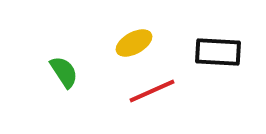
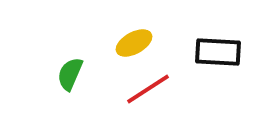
green semicircle: moved 6 px right, 2 px down; rotated 124 degrees counterclockwise
red line: moved 4 px left, 2 px up; rotated 9 degrees counterclockwise
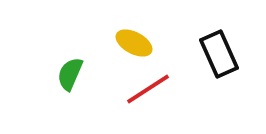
yellow ellipse: rotated 57 degrees clockwise
black rectangle: moved 1 px right, 2 px down; rotated 63 degrees clockwise
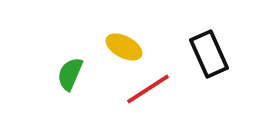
yellow ellipse: moved 10 px left, 4 px down
black rectangle: moved 10 px left
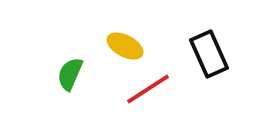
yellow ellipse: moved 1 px right, 1 px up
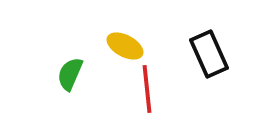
red line: moved 1 px left; rotated 63 degrees counterclockwise
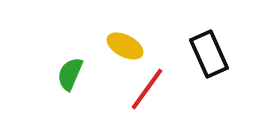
red line: rotated 42 degrees clockwise
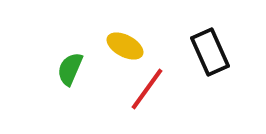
black rectangle: moved 1 px right, 2 px up
green semicircle: moved 5 px up
